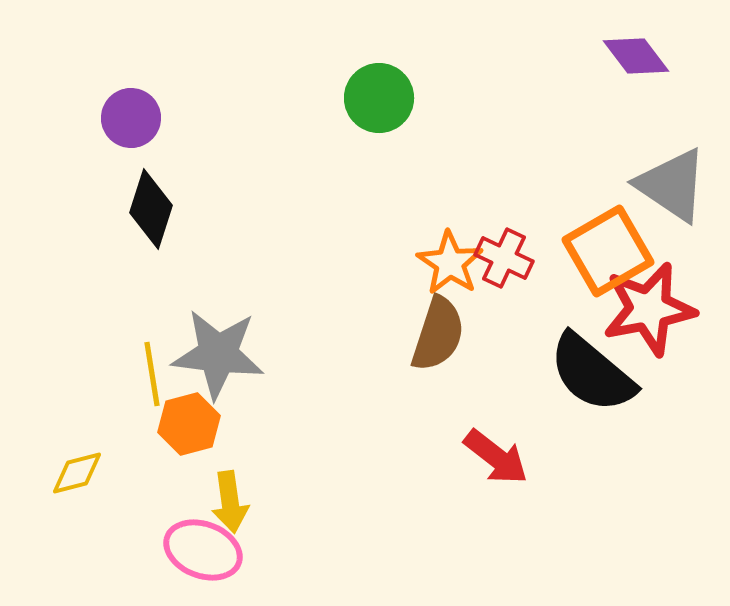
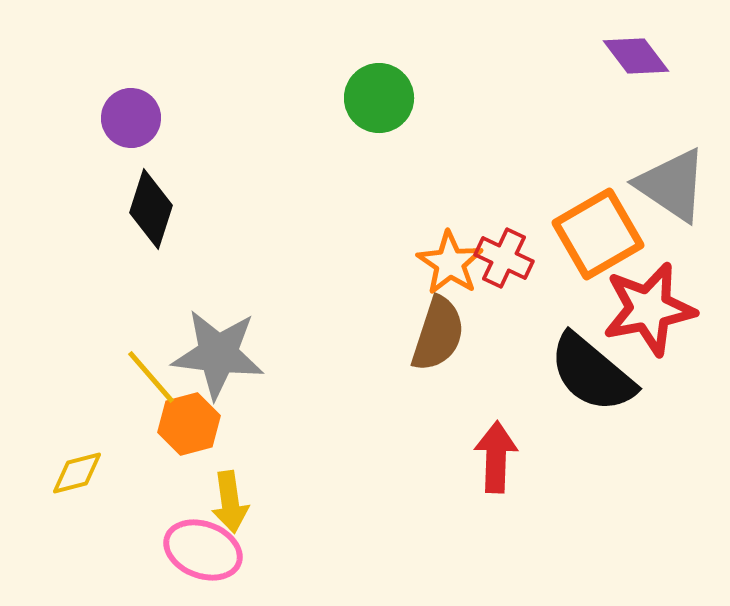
orange square: moved 10 px left, 17 px up
yellow line: moved 1 px left, 3 px down; rotated 32 degrees counterclockwise
red arrow: rotated 126 degrees counterclockwise
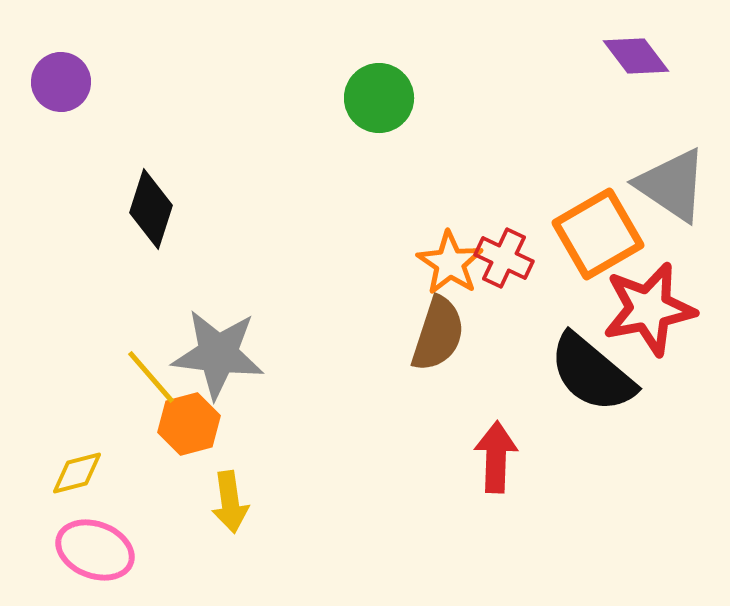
purple circle: moved 70 px left, 36 px up
pink ellipse: moved 108 px left
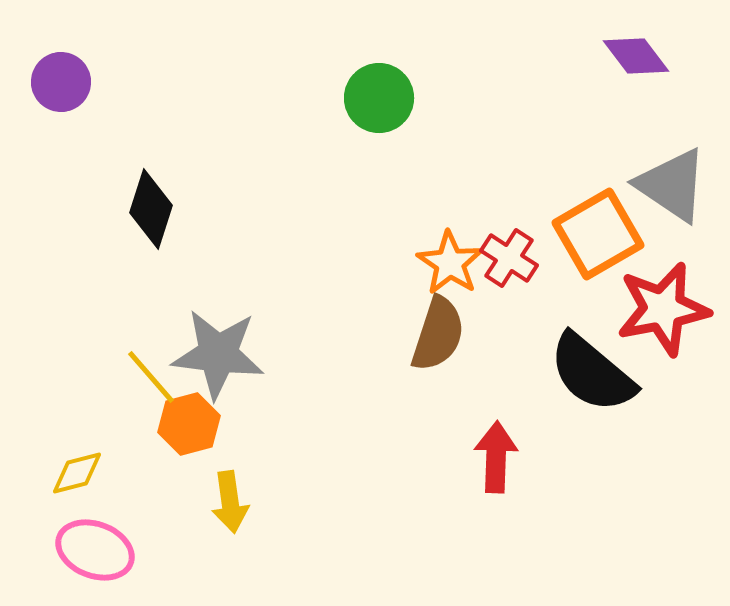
red cross: moved 5 px right; rotated 8 degrees clockwise
red star: moved 14 px right
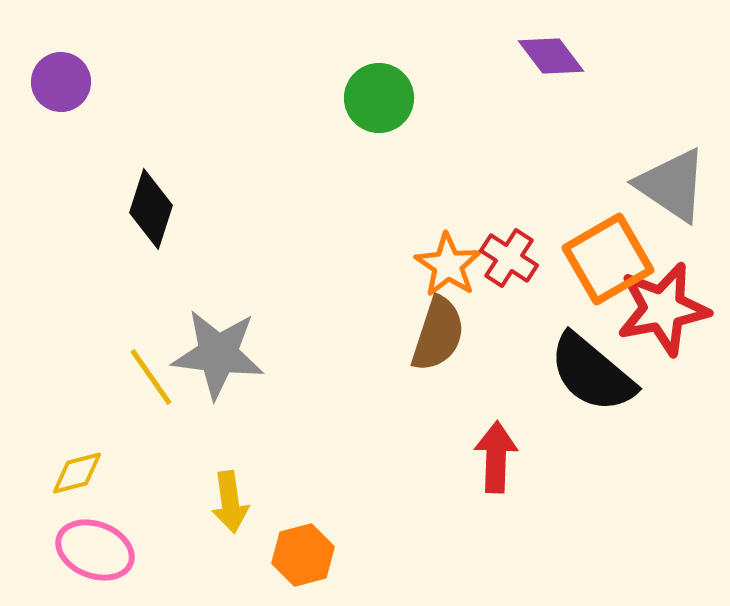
purple diamond: moved 85 px left
orange square: moved 10 px right, 25 px down
orange star: moved 2 px left, 2 px down
yellow line: rotated 6 degrees clockwise
orange hexagon: moved 114 px right, 131 px down
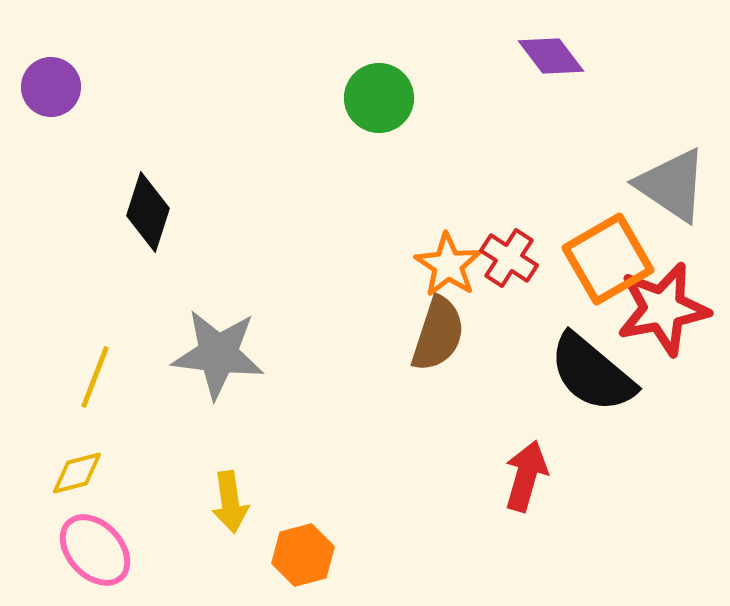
purple circle: moved 10 px left, 5 px down
black diamond: moved 3 px left, 3 px down
yellow line: moved 56 px left; rotated 56 degrees clockwise
red arrow: moved 30 px right, 19 px down; rotated 14 degrees clockwise
pink ellipse: rotated 26 degrees clockwise
